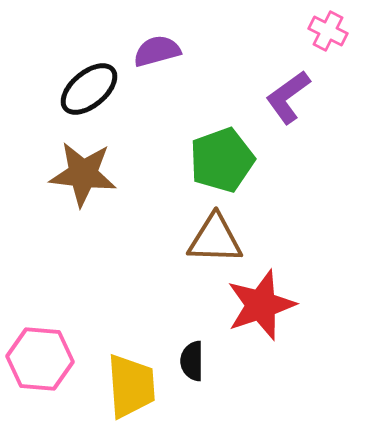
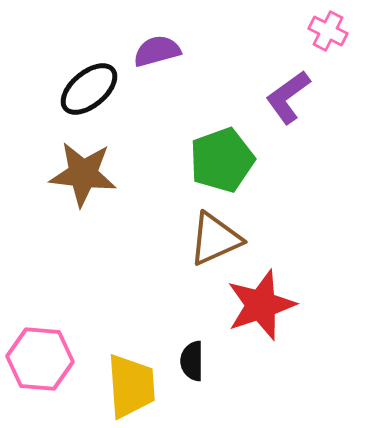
brown triangle: rotated 26 degrees counterclockwise
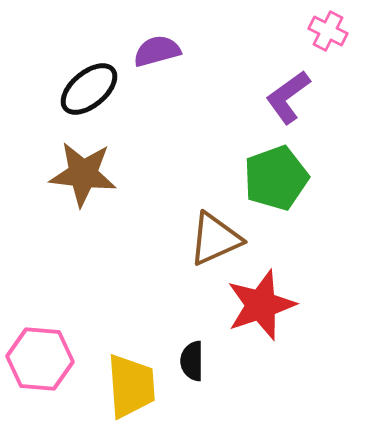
green pentagon: moved 54 px right, 18 px down
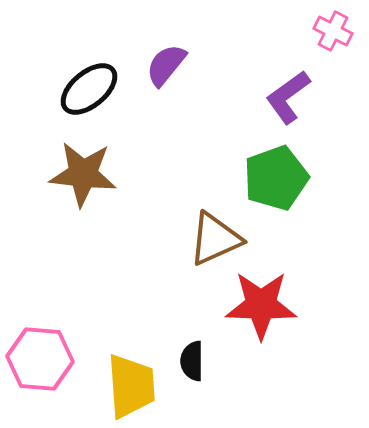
pink cross: moved 5 px right
purple semicircle: moved 9 px right, 14 px down; rotated 36 degrees counterclockwise
red star: rotated 20 degrees clockwise
